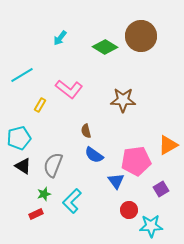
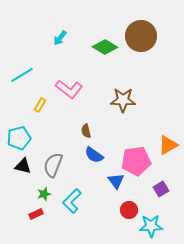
black triangle: rotated 18 degrees counterclockwise
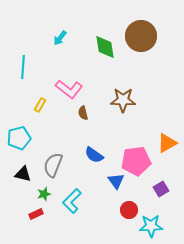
green diamond: rotated 50 degrees clockwise
cyan line: moved 1 px right, 8 px up; rotated 55 degrees counterclockwise
brown semicircle: moved 3 px left, 18 px up
orange triangle: moved 1 px left, 2 px up
black triangle: moved 8 px down
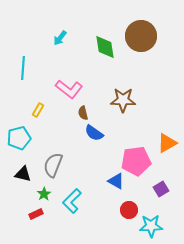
cyan line: moved 1 px down
yellow rectangle: moved 2 px left, 5 px down
blue semicircle: moved 22 px up
blue triangle: rotated 24 degrees counterclockwise
green star: rotated 16 degrees counterclockwise
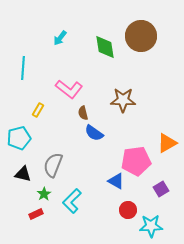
red circle: moved 1 px left
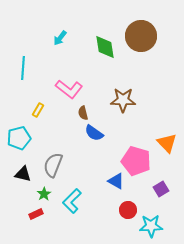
orange triangle: rotated 45 degrees counterclockwise
pink pentagon: rotated 24 degrees clockwise
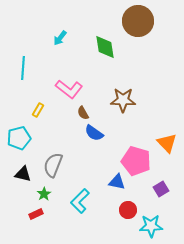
brown circle: moved 3 px left, 15 px up
brown semicircle: rotated 16 degrees counterclockwise
blue triangle: moved 1 px right, 1 px down; rotated 18 degrees counterclockwise
cyan L-shape: moved 8 px right
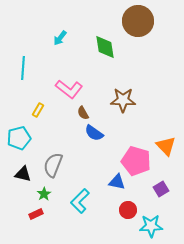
orange triangle: moved 1 px left, 3 px down
